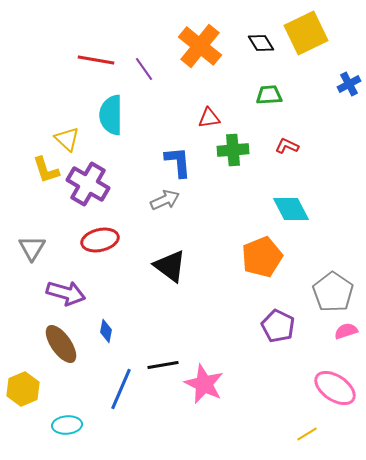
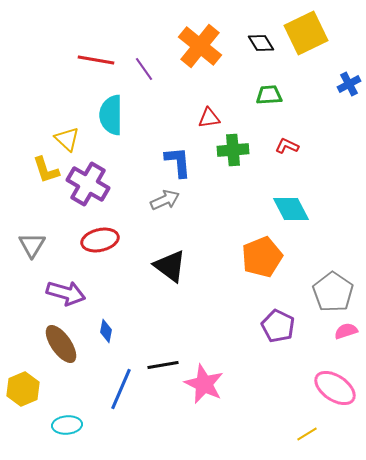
gray triangle: moved 3 px up
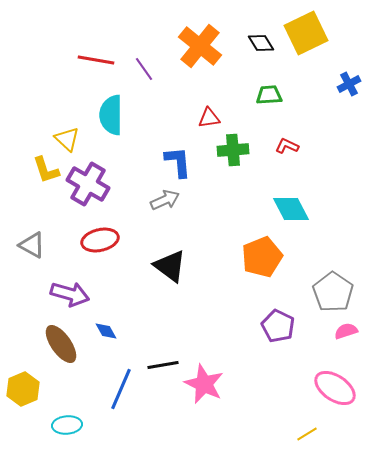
gray triangle: rotated 32 degrees counterclockwise
purple arrow: moved 4 px right, 1 px down
blue diamond: rotated 40 degrees counterclockwise
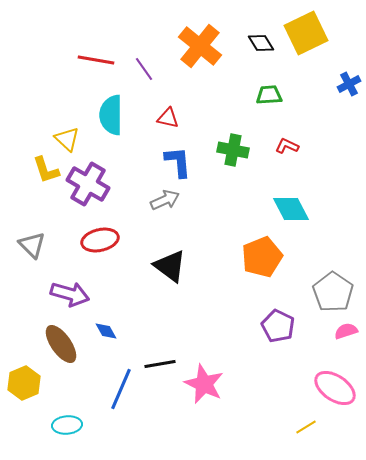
red triangle: moved 41 px left; rotated 20 degrees clockwise
green cross: rotated 16 degrees clockwise
gray triangle: rotated 16 degrees clockwise
black line: moved 3 px left, 1 px up
yellow hexagon: moved 1 px right, 6 px up
yellow line: moved 1 px left, 7 px up
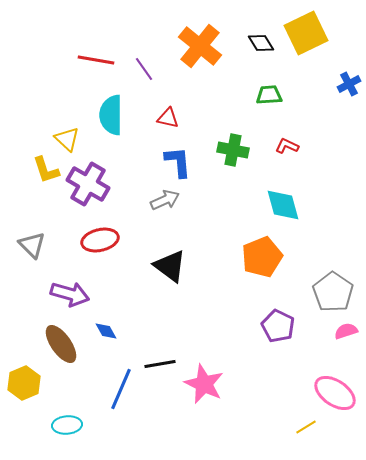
cyan diamond: moved 8 px left, 4 px up; rotated 12 degrees clockwise
pink ellipse: moved 5 px down
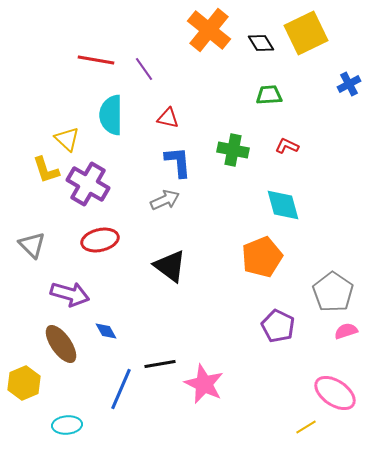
orange cross: moved 9 px right, 16 px up
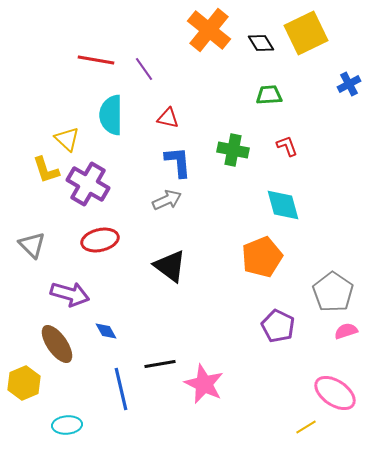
red L-shape: rotated 45 degrees clockwise
gray arrow: moved 2 px right
brown ellipse: moved 4 px left
blue line: rotated 36 degrees counterclockwise
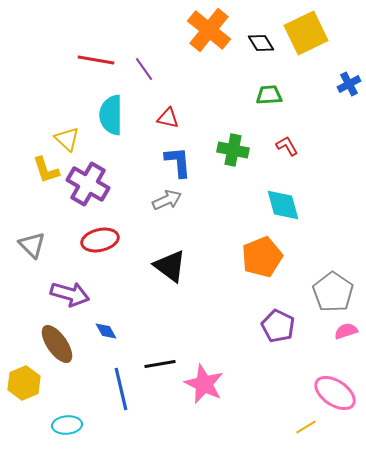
red L-shape: rotated 10 degrees counterclockwise
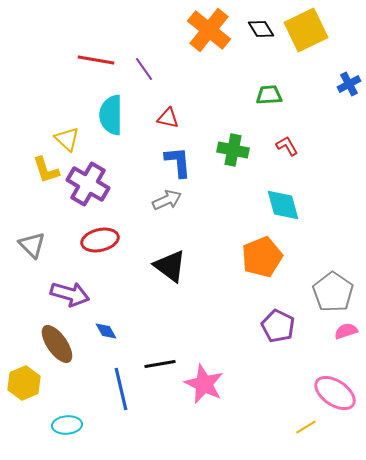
yellow square: moved 3 px up
black diamond: moved 14 px up
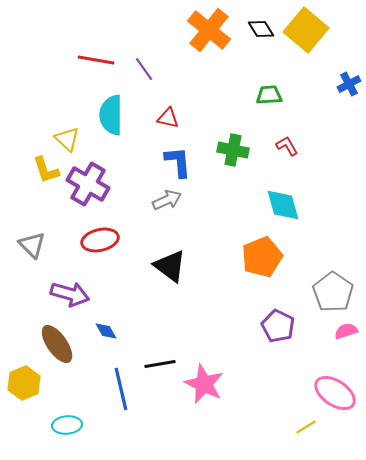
yellow square: rotated 24 degrees counterclockwise
